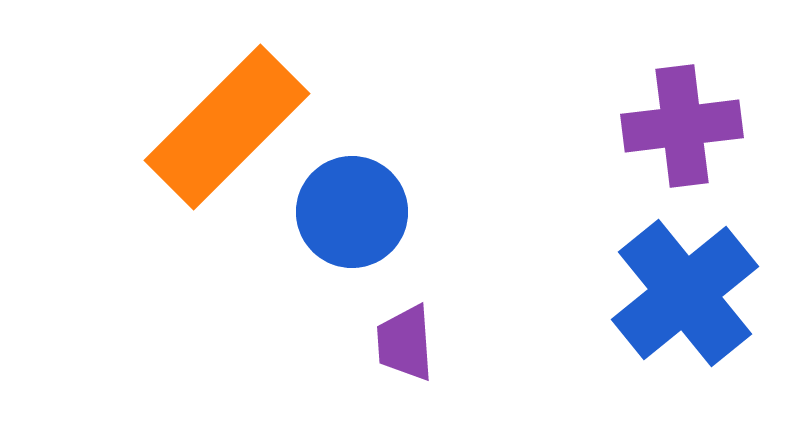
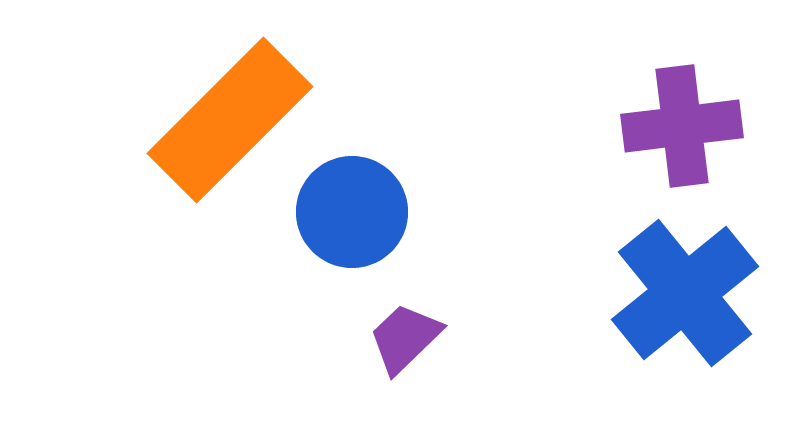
orange rectangle: moved 3 px right, 7 px up
purple trapezoid: moved 5 px up; rotated 50 degrees clockwise
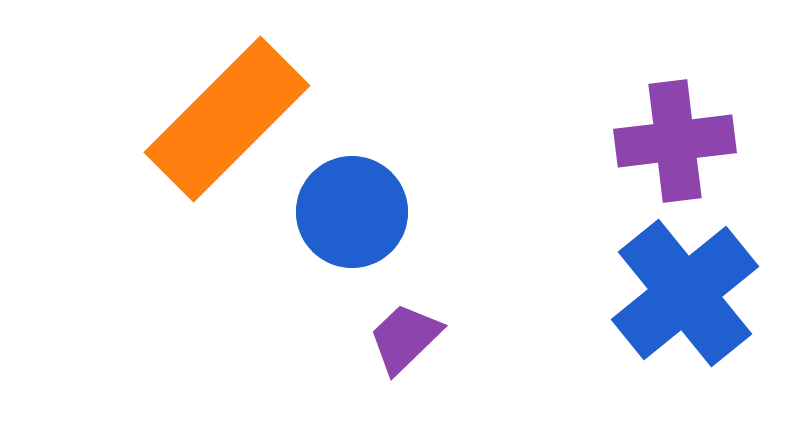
orange rectangle: moved 3 px left, 1 px up
purple cross: moved 7 px left, 15 px down
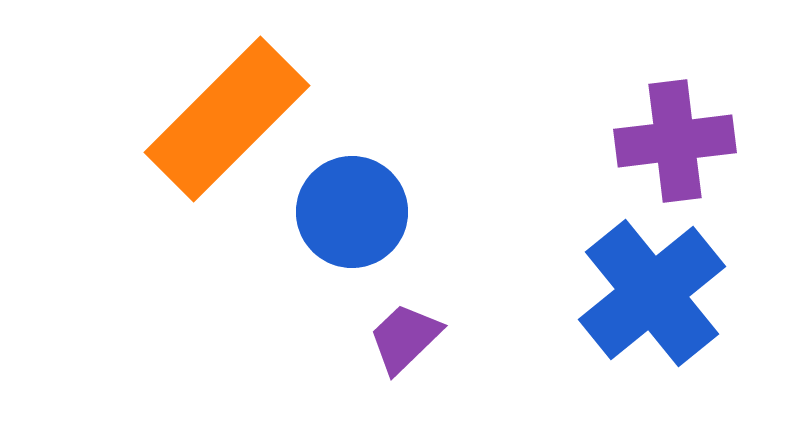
blue cross: moved 33 px left
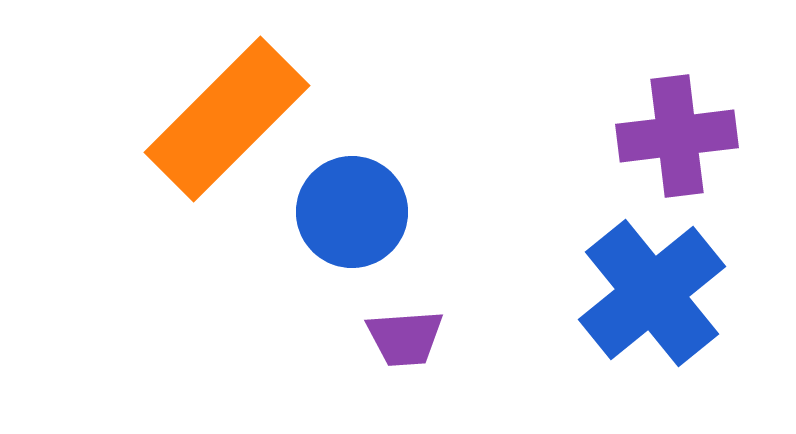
purple cross: moved 2 px right, 5 px up
purple trapezoid: rotated 140 degrees counterclockwise
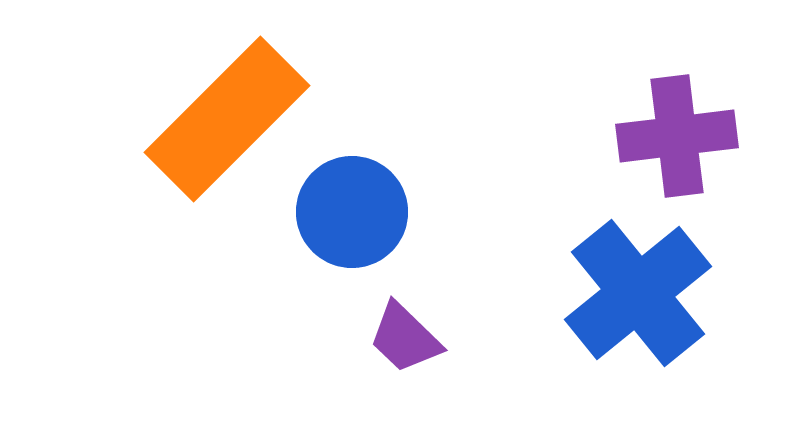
blue cross: moved 14 px left
purple trapezoid: rotated 48 degrees clockwise
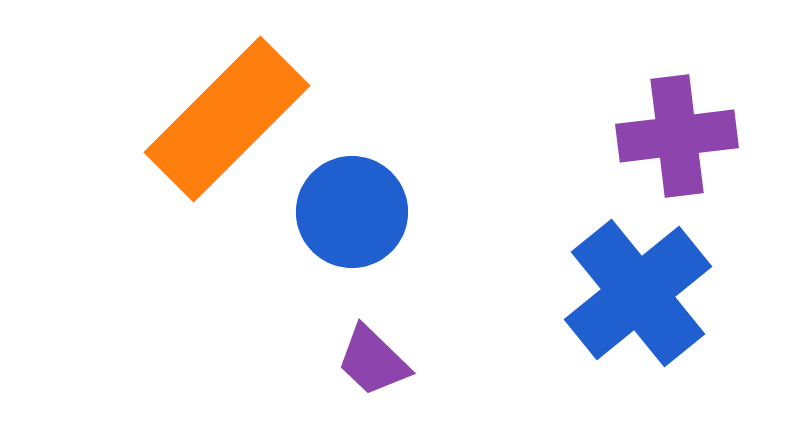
purple trapezoid: moved 32 px left, 23 px down
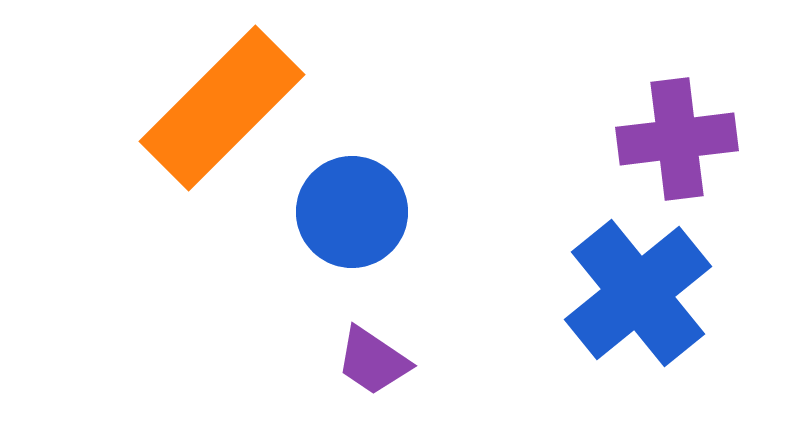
orange rectangle: moved 5 px left, 11 px up
purple cross: moved 3 px down
purple trapezoid: rotated 10 degrees counterclockwise
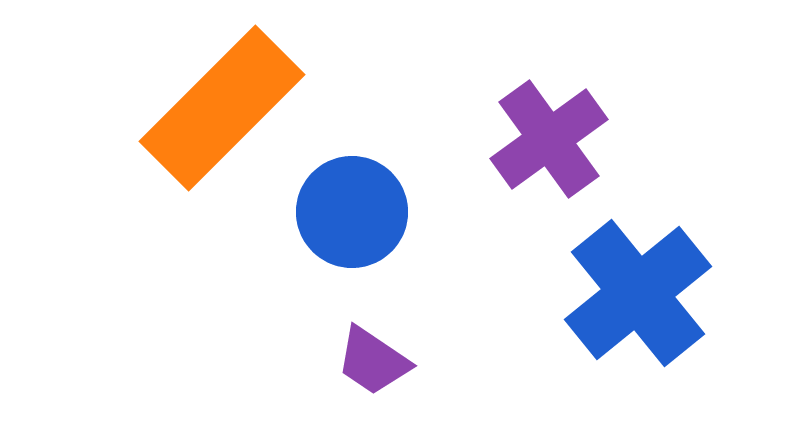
purple cross: moved 128 px left; rotated 29 degrees counterclockwise
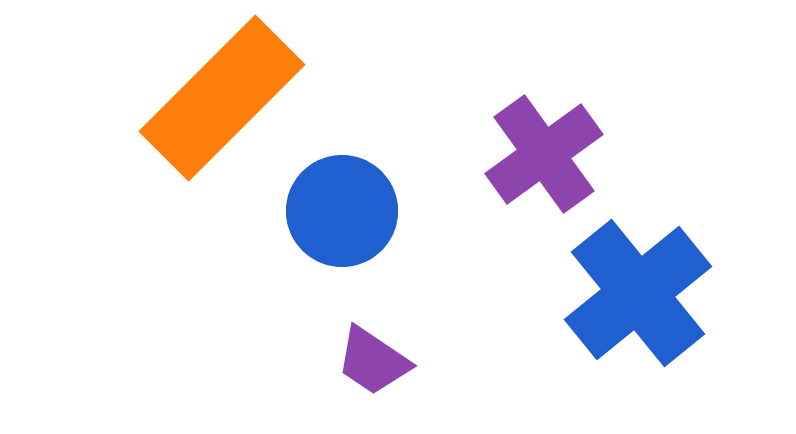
orange rectangle: moved 10 px up
purple cross: moved 5 px left, 15 px down
blue circle: moved 10 px left, 1 px up
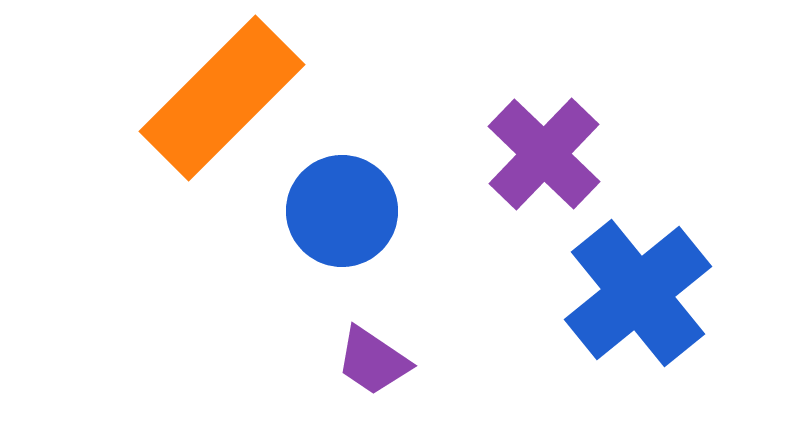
purple cross: rotated 10 degrees counterclockwise
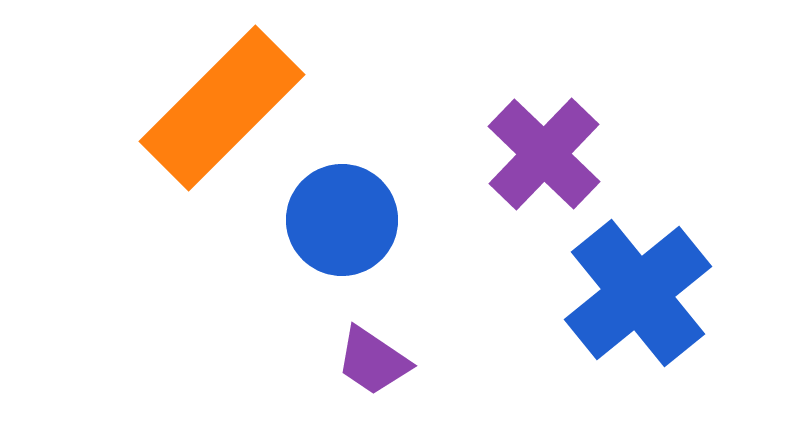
orange rectangle: moved 10 px down
blue circle: moved 9 px down
